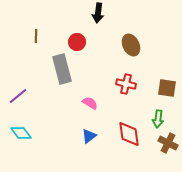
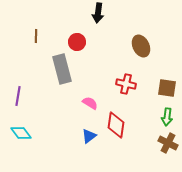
brown ellipse: moved 10 px right, 1 px down
purple line: rotated 42 degrees counterclockwise
green arrow: moved 9 px right, 2 px up
red diamond: moved 13 px left, 9 px up; rotated 16 degrees clockwise
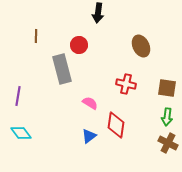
red circle: moved 2 px right, 3 px down
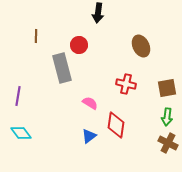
gray rectangle: moved 1 px up
brown square: rotated 18 degrees counterclockwise
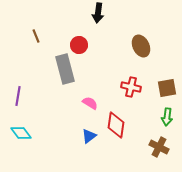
brown line: rotated 24 degrees counterclockwise
gray rectangle: moved 3 px right, 1 px down
red cross: moved 5 px right, 3 px down
brown cross: moved 9 px left, 4 px down
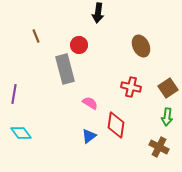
brown square: moved 1 px right; rotated 24 degrees counterclockwise
purple line: moved 4 px left, 2 px up
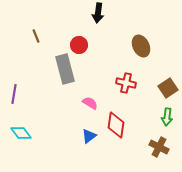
red cross: moved 5 px left, 4 px up
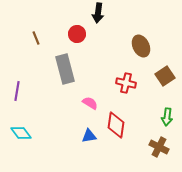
brown line: moved 2 px down
red circle: moved 2 px left, 11 px up
brown square: moved 3 px left, 12 px up
purple line: moved 3 px right, 3 px up
blue triangle: rotated 28 degrees clockwise
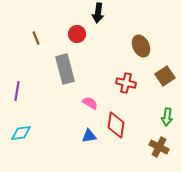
cyan diamond: rotated 60 degrees counterclockwise
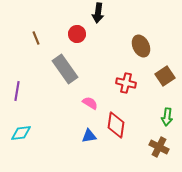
gray rectangle: rotated 20 degrees counterclockwise
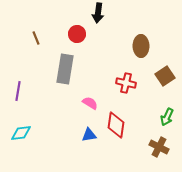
brown ellipse: rotated 25 degrees clockwise
gray rectangle: rotated 44 degrees clockwise
purple line: moved 1 px right
green arrow: rotated 18 degrees clockwise
blue triangle: moved 1 px up
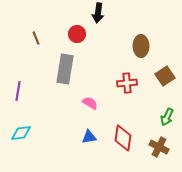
red cross: moved 1 px right; rotated 18 degrees counterclockwise
red diamond: moved 7 px right, 13 px down
blue triangle: moved 2 px down
